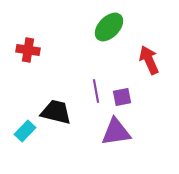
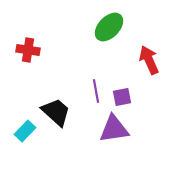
black trapezoid: rotated 28 degrees clockwise
purple triangle: moved 2 px left, 3 px up
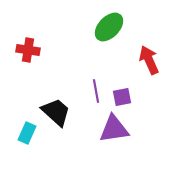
cyan rectangle: moved 2 px right, 2 px down; rotated 20 degrees counterclockwise
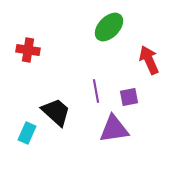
purple square: moved 7 px right
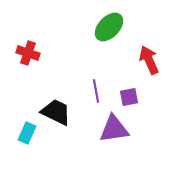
red cross: moved 3 px down; rotated 10 degrees clockwise
black trapezoid: rotated 16 degrees counterclockwise
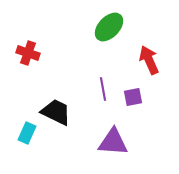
purple line: moved 7 px right, 2 px up
purple square: moved 4 px right
purple triangle: moved 1 px left, 13 px down; rotated 12 degrees clockwise
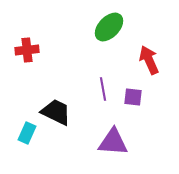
red cross: moved 1 px left, 3 px up; rotated 25 degrees counterclockwise
purple square: rotated 18 degrees clockwise
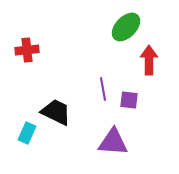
green ellipse: moved 17 px right
red arrow: rotated 24 degrees clockwise
purple square: moved 4 px left, 3 px down
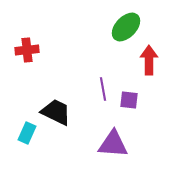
purple triangle: moved 2 px down
